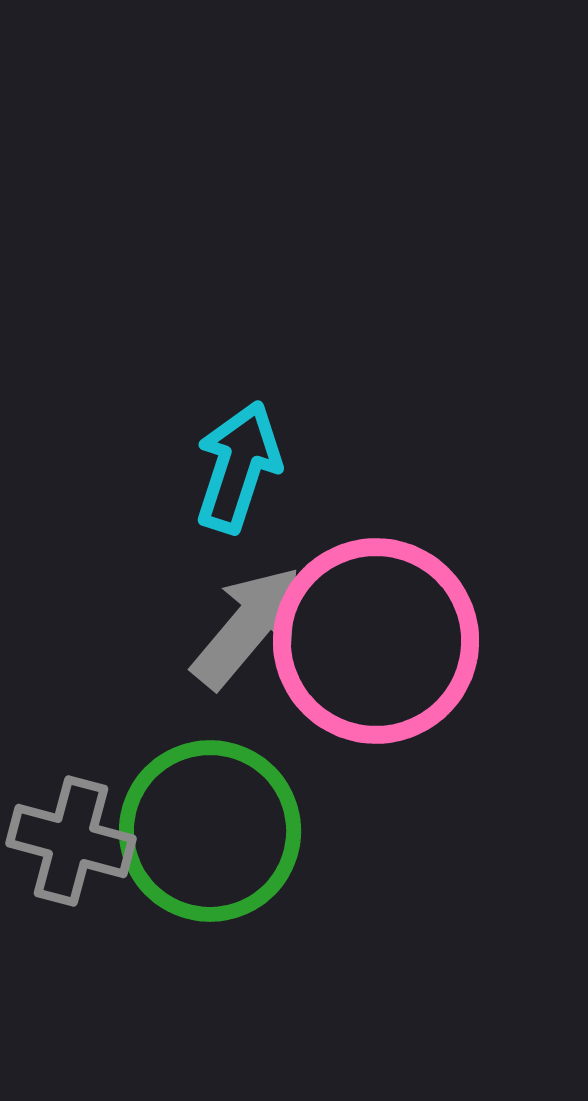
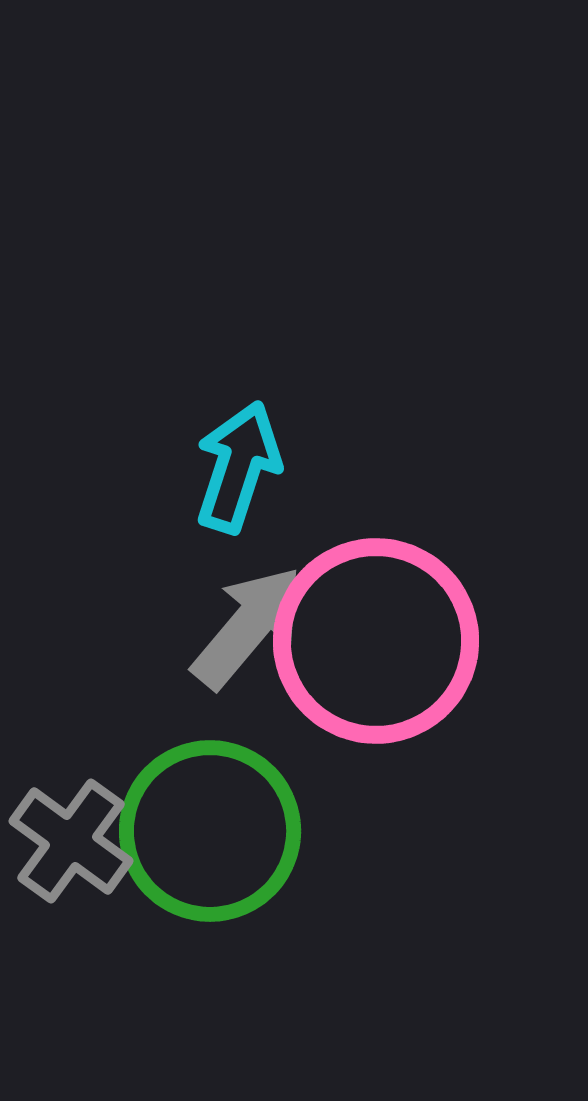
gray cross: rotated 21 degrees clockwise
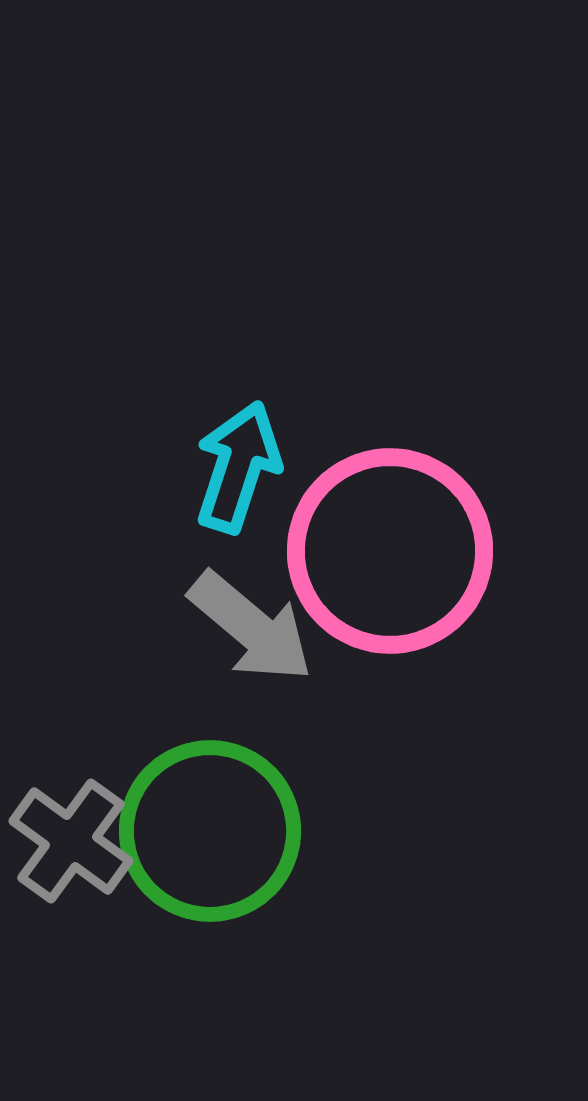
gray arrow: moved 3 px right; rotated 90 degrees clockwise
pink circle: moved 14 px right, 90 px up
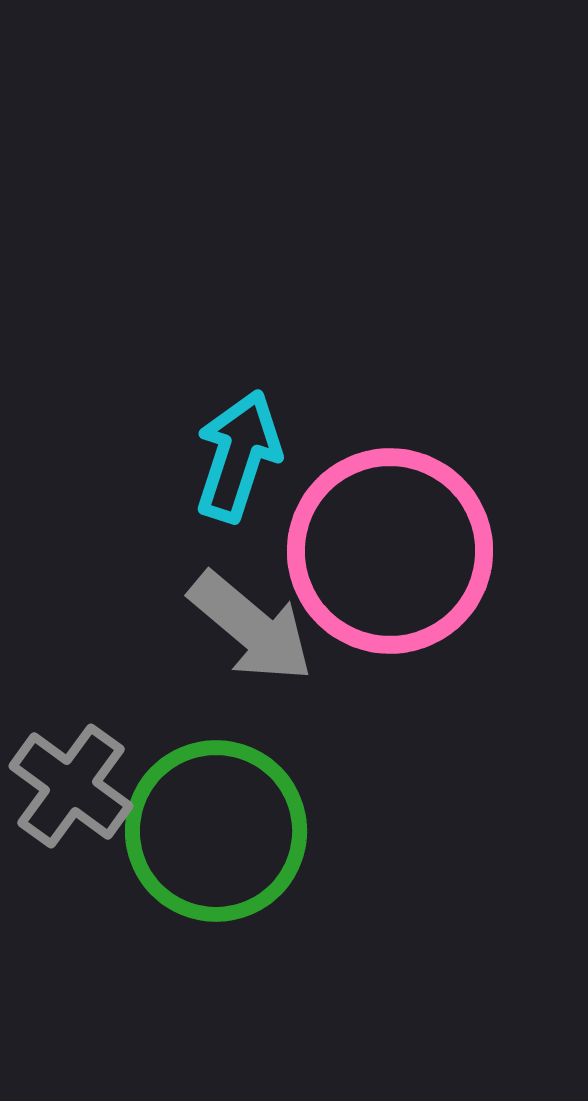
cyan arrow: moved 11 px up
green circle: moved 6 px right
gray cross: moved 55 px up
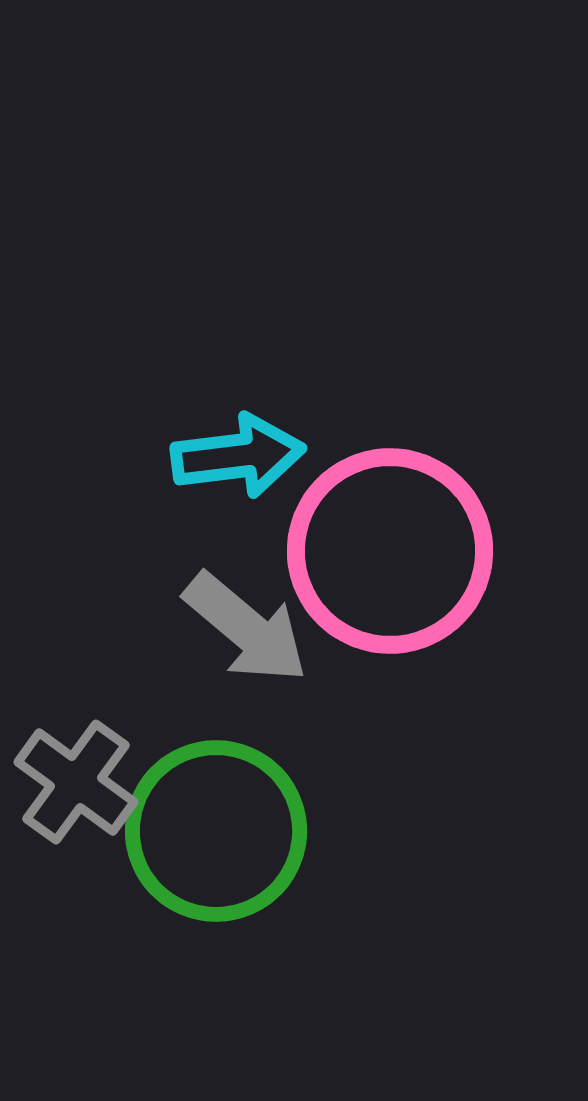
cyan arrow: rotated 65 degrees clockwise
gray arrow: moved 5 px left, 1 px down
gray cross: moved 5 px right, 4 px up
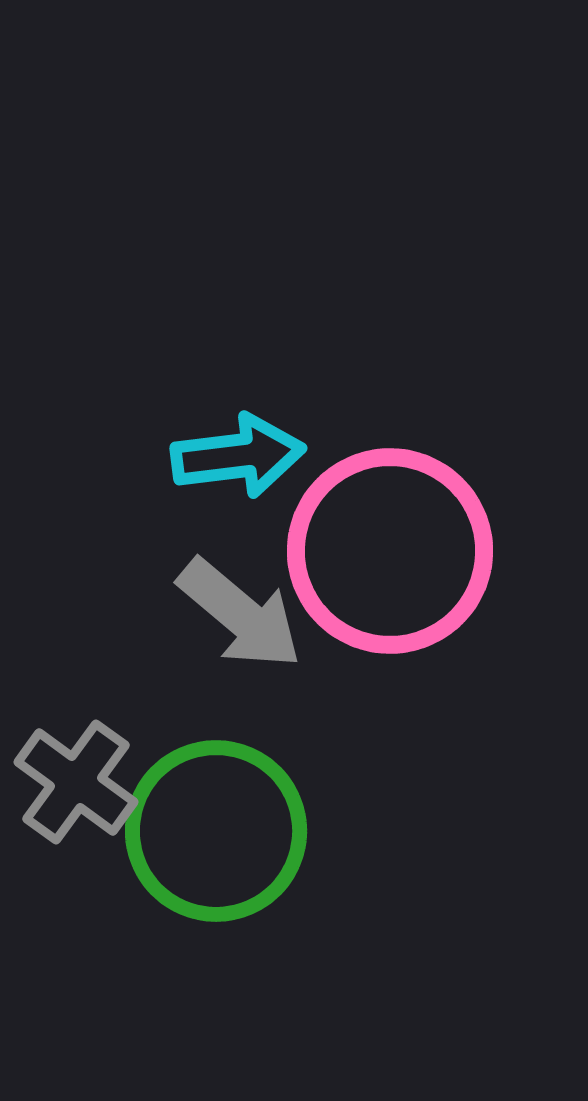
gray arrow: moved 6 px left, 14 px up
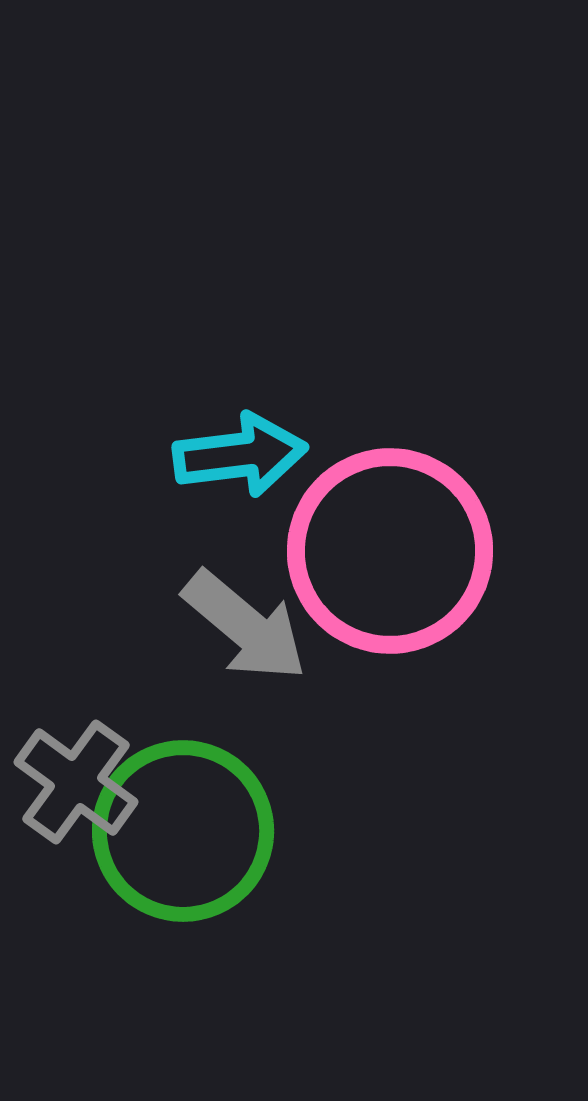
cyan arrow: moved 2 px right, 1 px up
gray arrow: moved 5 px right, 12 px down
green circle: moved 33 px left
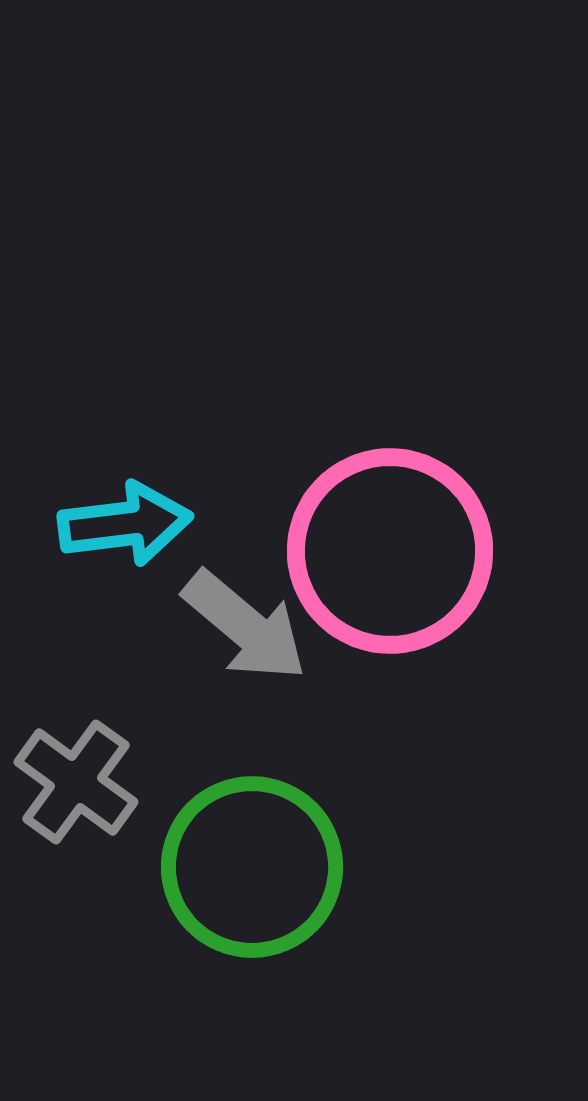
cyan arrow: moved 115 px left, 69 px down
green circle: moved 69 px right, 36 px down
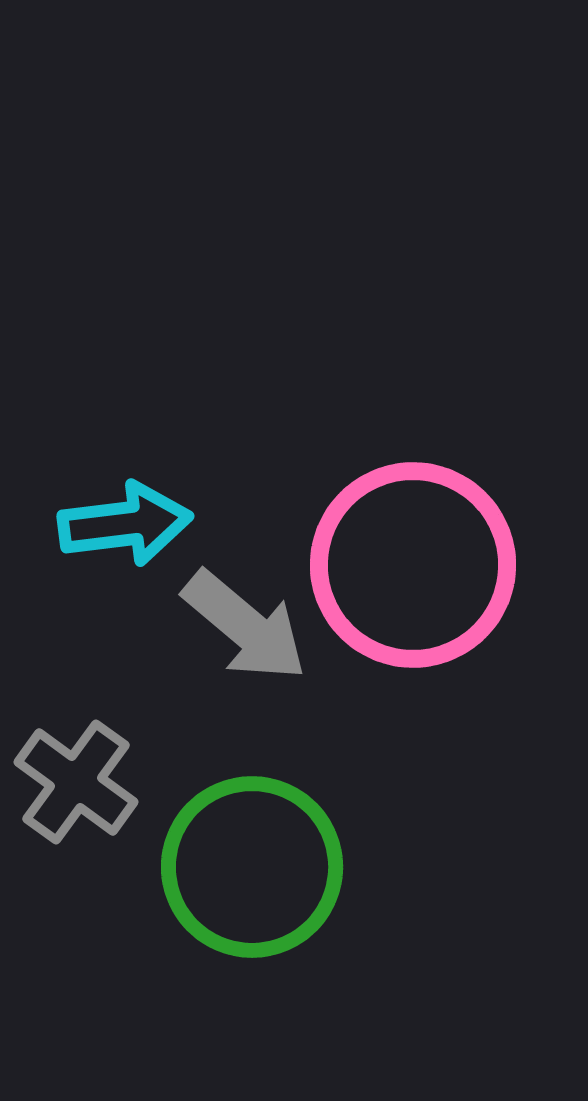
pink circle: moved 23 px right, 14 px down
